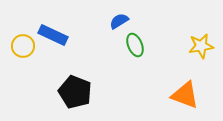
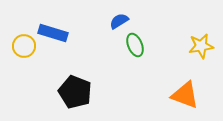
blue rectangle: moved 2 px up; rotated 8 degrees counterclockwise
yellow circle: moved 1 px right
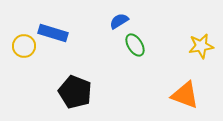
green ellipse: rotated 10 degrees counterclockwise
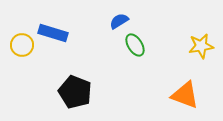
yellow circle: moved 2 px left, 1 px up
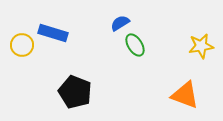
blue semicircle: moved 1 px right, 2 px down
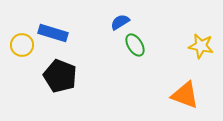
blue semicircle: moved 1 px up
yellow star: rotated 20 degrees clockwise
black pentagon: moved 15 px left, 16 px up
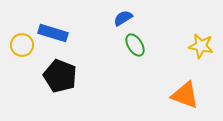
blue semicircle: moved 3 px right, 4 px up
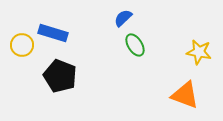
blue semicircle: rotated 12 degrees counterclockwise
yellow star: moved 2 px left, 6 px down
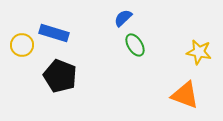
blue rectangle: moved 1 px right
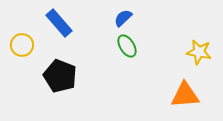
blue rectangle: moved 5 px right, 10 px up; rotated 32 degrees clockwise
green ellipse: moved 8 px left, 1 px down
orange triangle: rotated 24 degrees counterclockwise
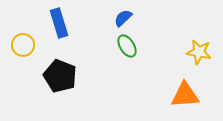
blue rectangle: rotated 24 degrees clockwise
yellow circle: moved 1 px right
